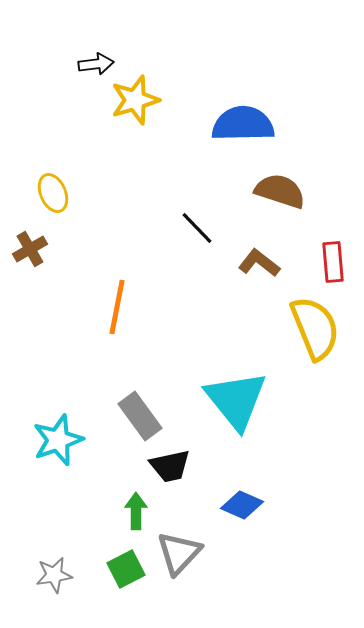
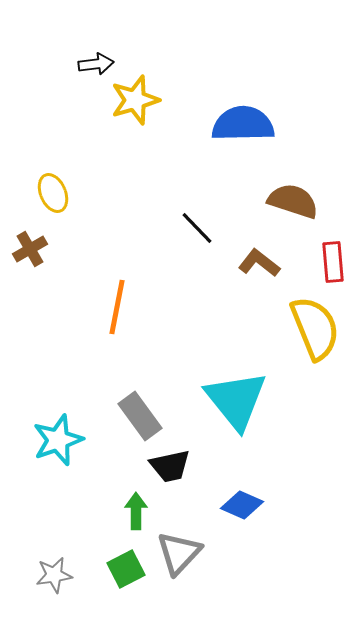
brown semicircle: moved 13 px right, 10 px down
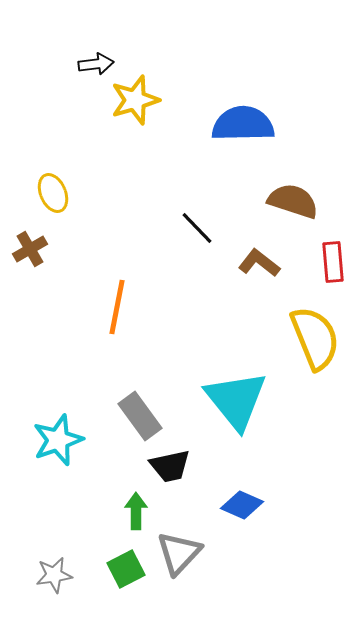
yellow semicircle: moved 10 px down
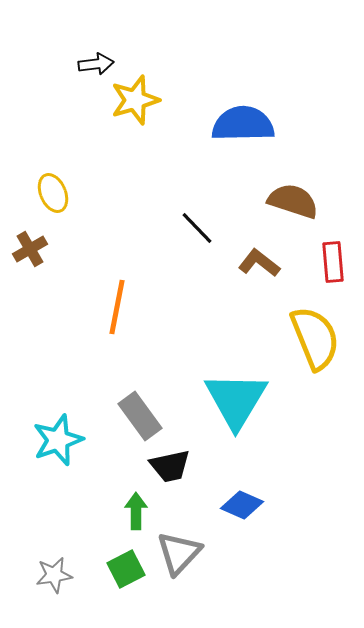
cyan triangle: rotated 10 degrees clockwise
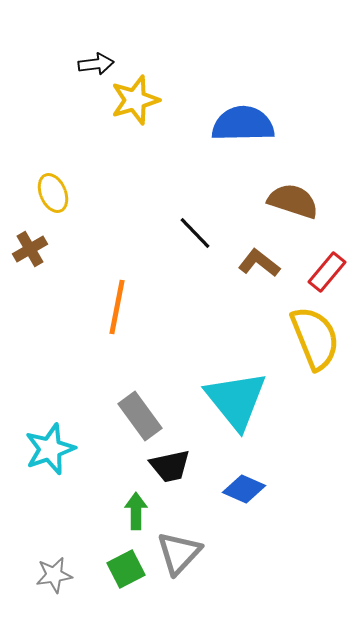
black line: moved 2 px left, 5 px down
red rectangle: moved 6 px left, 10 px down; rotated 45 degrees clockwise
cyan triangle: rotated 10 degrees counterclockwise
cyan star: moved 8 px left, 9 px down
blue diamond: moved 2 px right, 16 px up
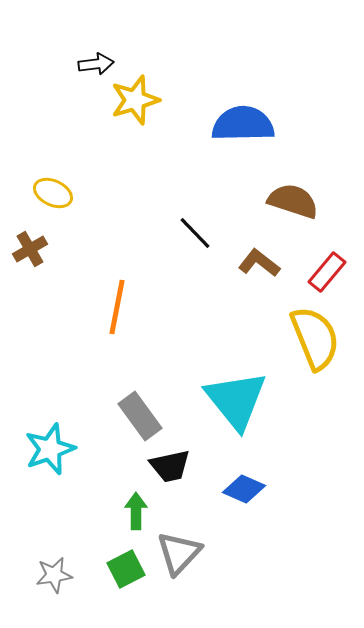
yellow ellipse: rotated 42 degrees counterclockwise
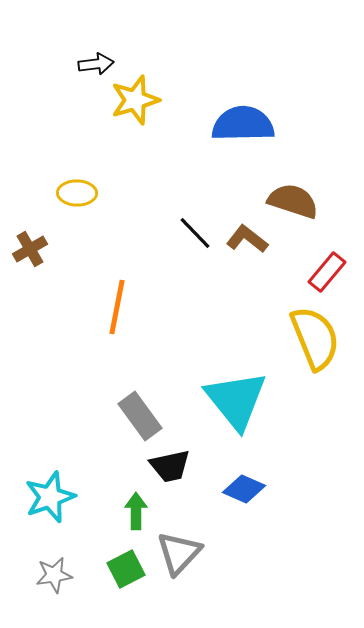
yellow ellipse: moved 24 px right; rotated 24 degrees counterclockwise
brown L-shape: moved 12 px left, 24 px up
cyan star: moved 48 px down
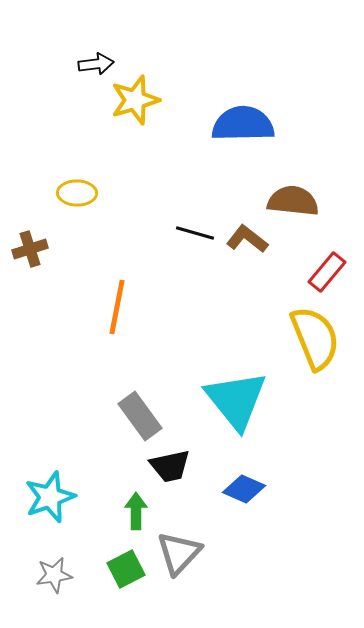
brown semicircle: rotated 12 degrees counterclockwise
black line: rotated 30 degrees counterclockwise
brown cross: rotated 12 degrees clockwise
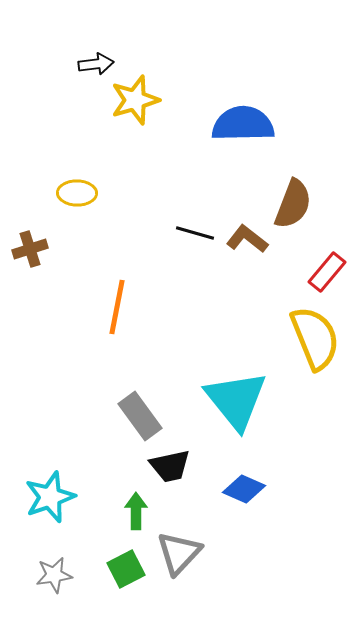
brown semicircle: moved 3 px down; rotated 105 degrees clockwise
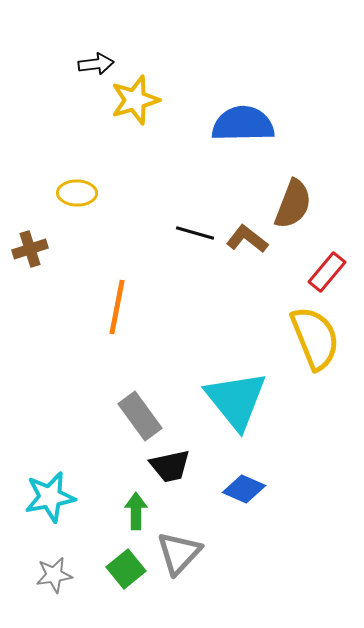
cyan star: rotated 9 degrees clockwise
green square: rotated 12 degrees counterclockwise
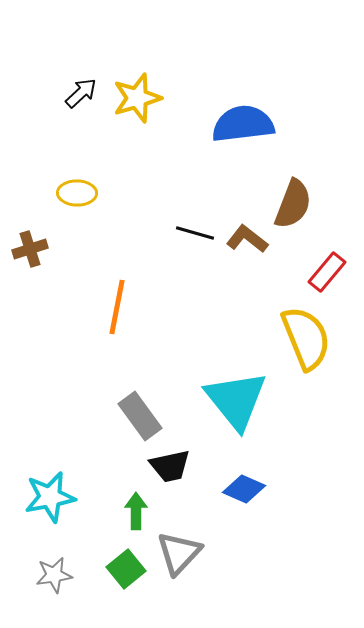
black arrow: moved 15 px left, 29 px down; rotated 36 degrees counterclockwise
yellow star: moved 2 px right, 2 px up
blue semicircle: rotated 6 degrees counterclockwise
yellow semicircle: moved 9 px left
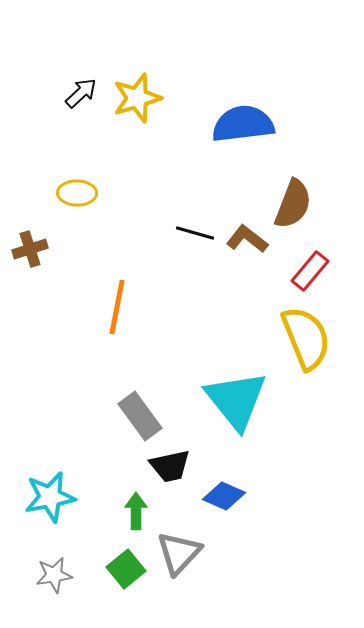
red rectangle: moved 17 px left, 1 px up
blue diamond: moved 20 px left, 7 px down
